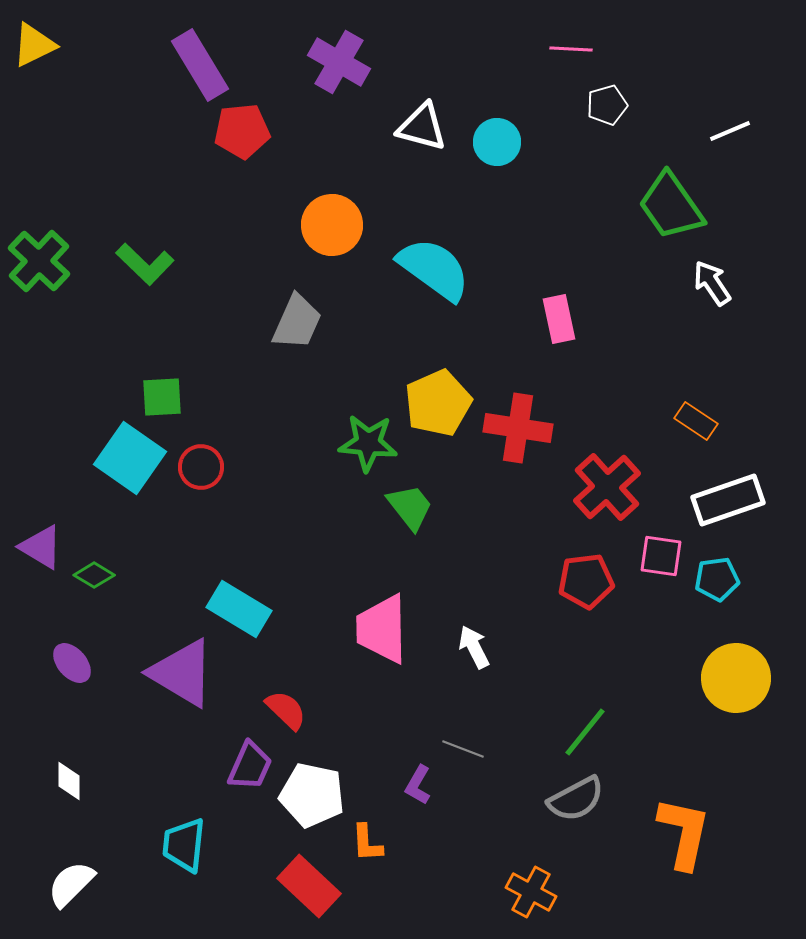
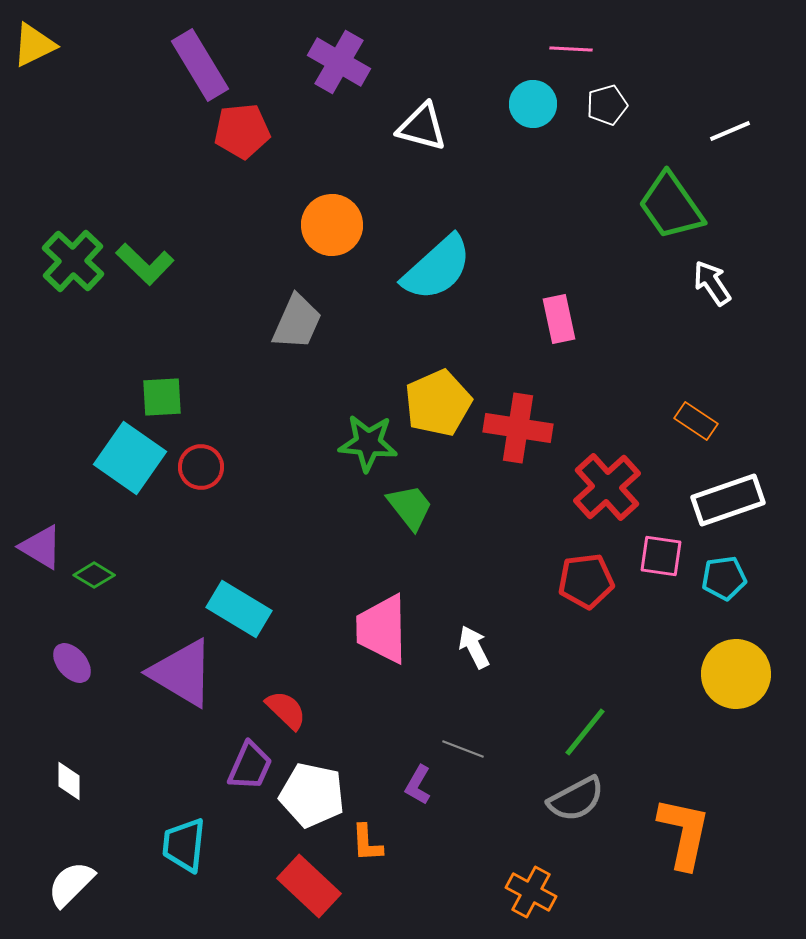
cyan circle at (497, 142): moved 36 px right, 38 px up
green cross at (39, 261): moved 34 px right
cyan semicircle at (434, 269): moved 3 px right, 1 px up; rotated 102 degrees clockwise
cyan pentagon at (717, 579): moved 7 px right, 1 px up
yellow circle at (736, 678): moved 4 px up
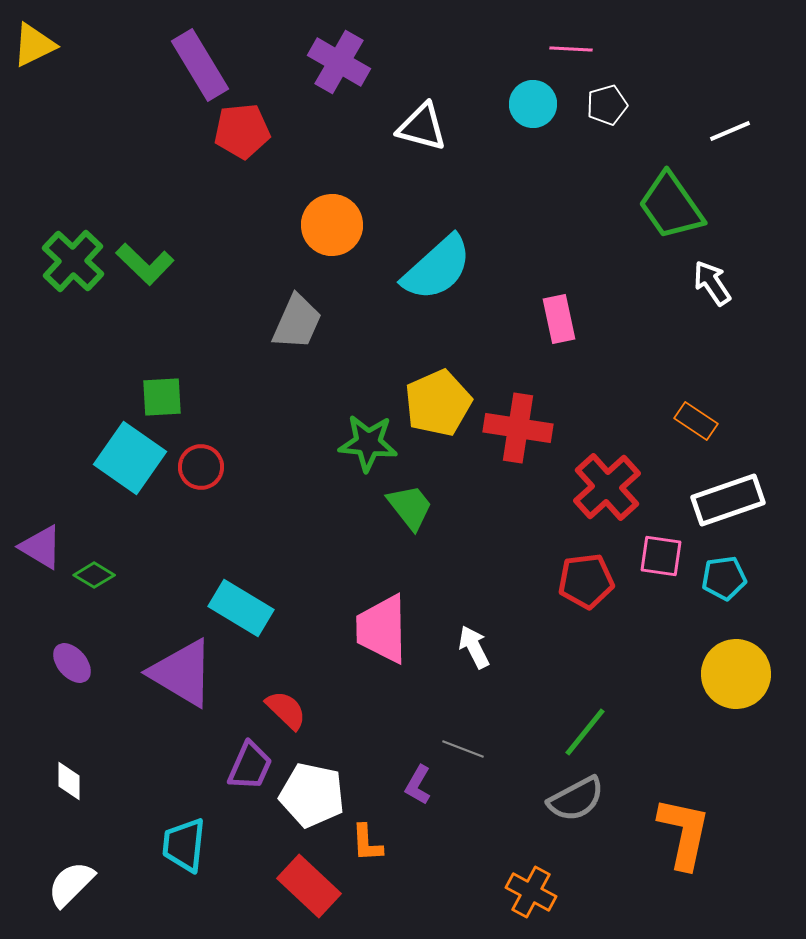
cyan rectangle at (239, 609): moved 2 px right, 1 px up
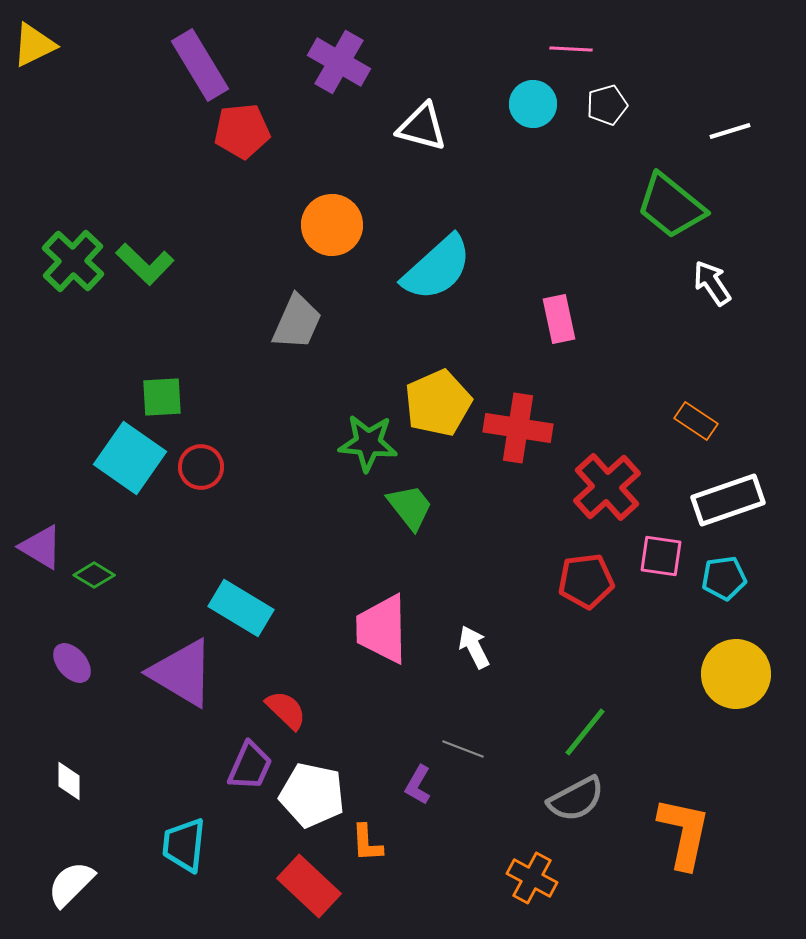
white line at (730, 131): rotated 6 degrees clockwise
green trapezoid at (671, 206): rotated 16 degrees counterclockwise
orange cross at (531, 892): moved 1 px right, 14 px up
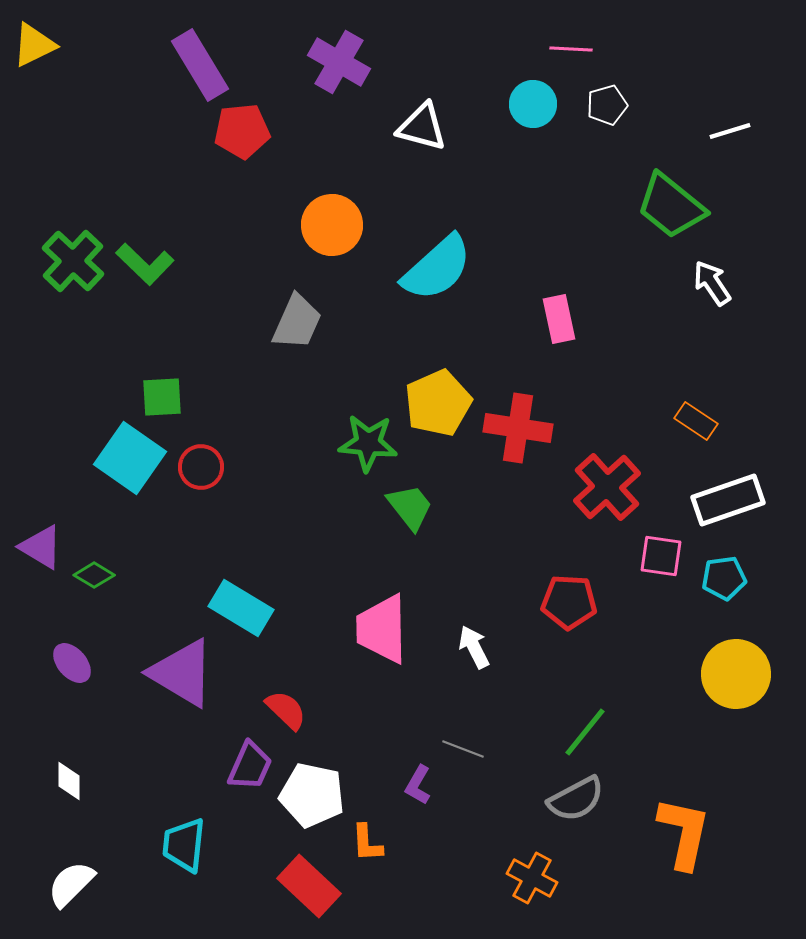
red pentagon at (586, 581): moved 17 px left, 21 px down; rotated 10 degrees clockwise
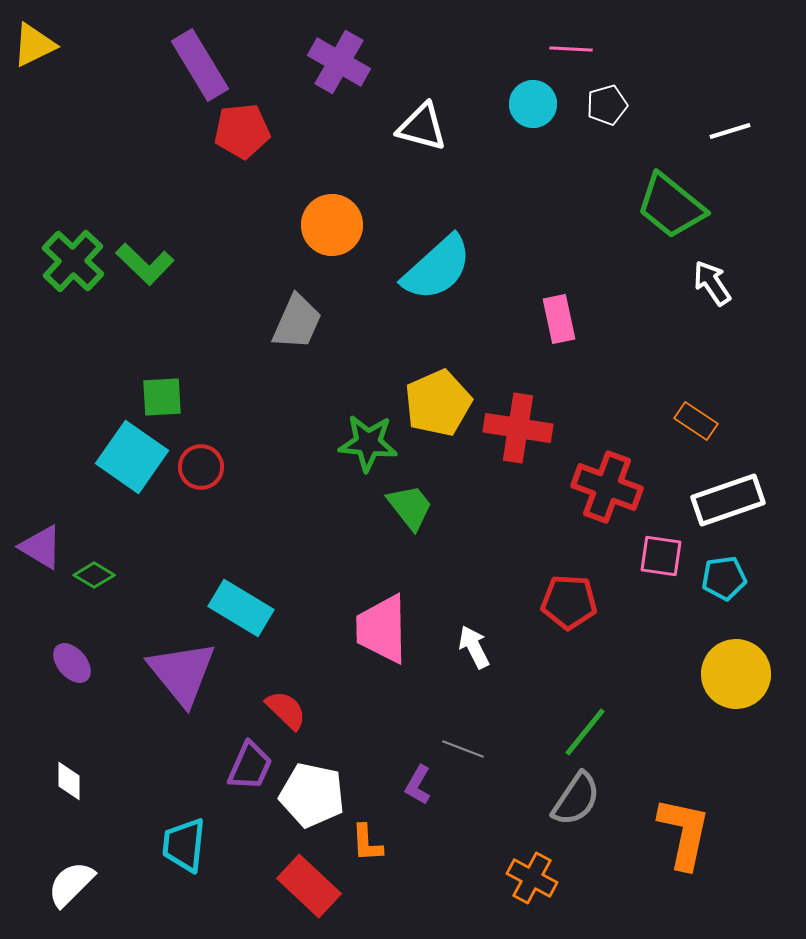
cyan square at (130, 458): moved 2 px right, 1 px up
red cross at (607, 487): rotated 28 degrees counterclockwise
purple triangle at (182, 673): rotated 20 degrees clockwise
gray semicircle at (576, 799): rotated 28 degrees counterclockwise
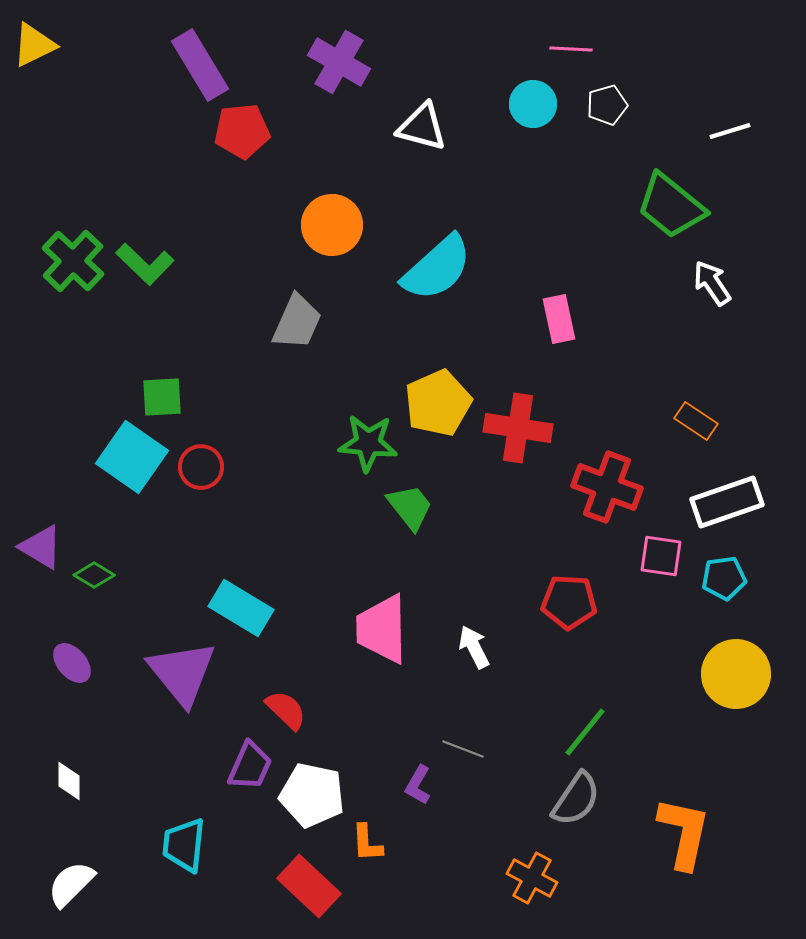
white rectangle at (728, 500): moved 1 px left, 2 px down
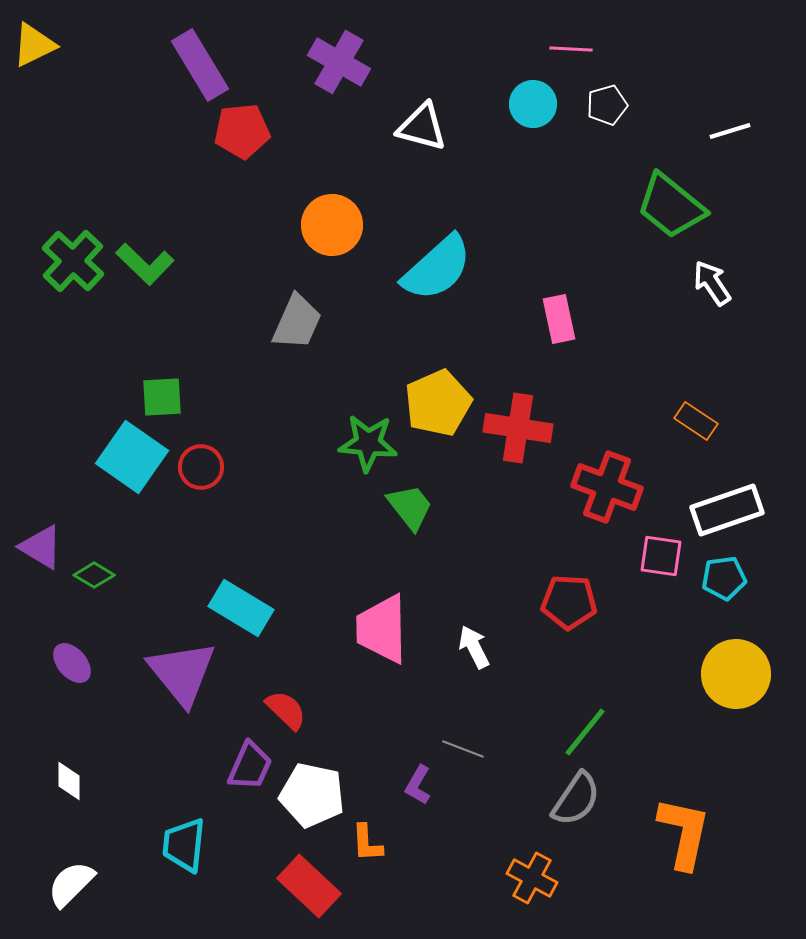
white rectangle at (727, 502): moved 8 px down
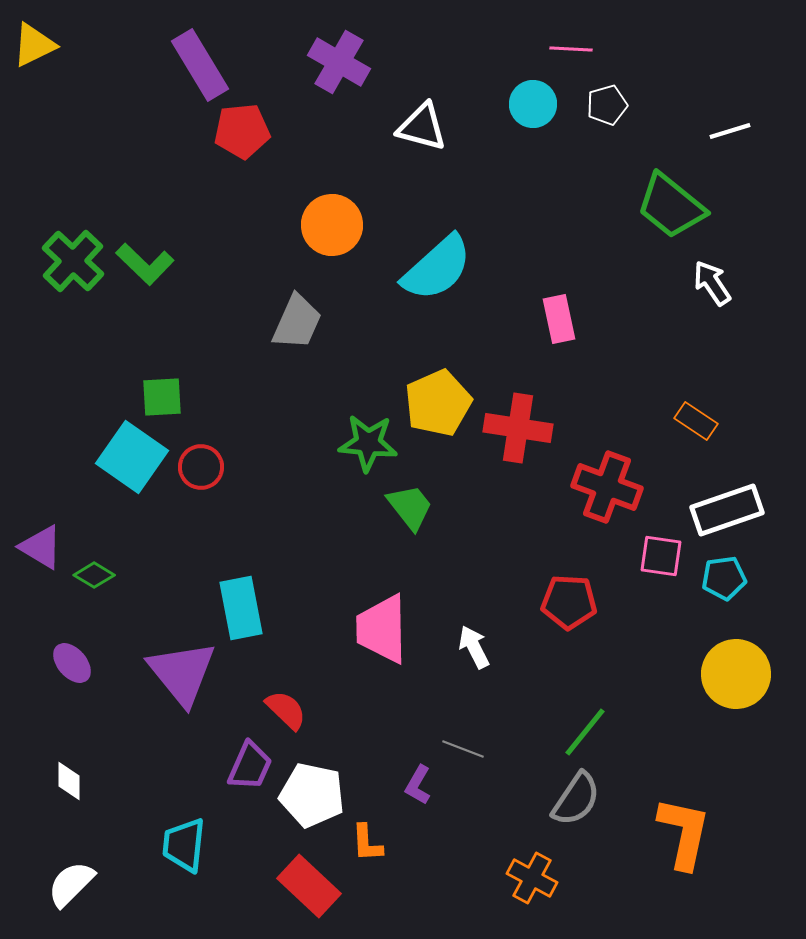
cyan rectangle at (241, 608): rotated 48 degrees clockwise
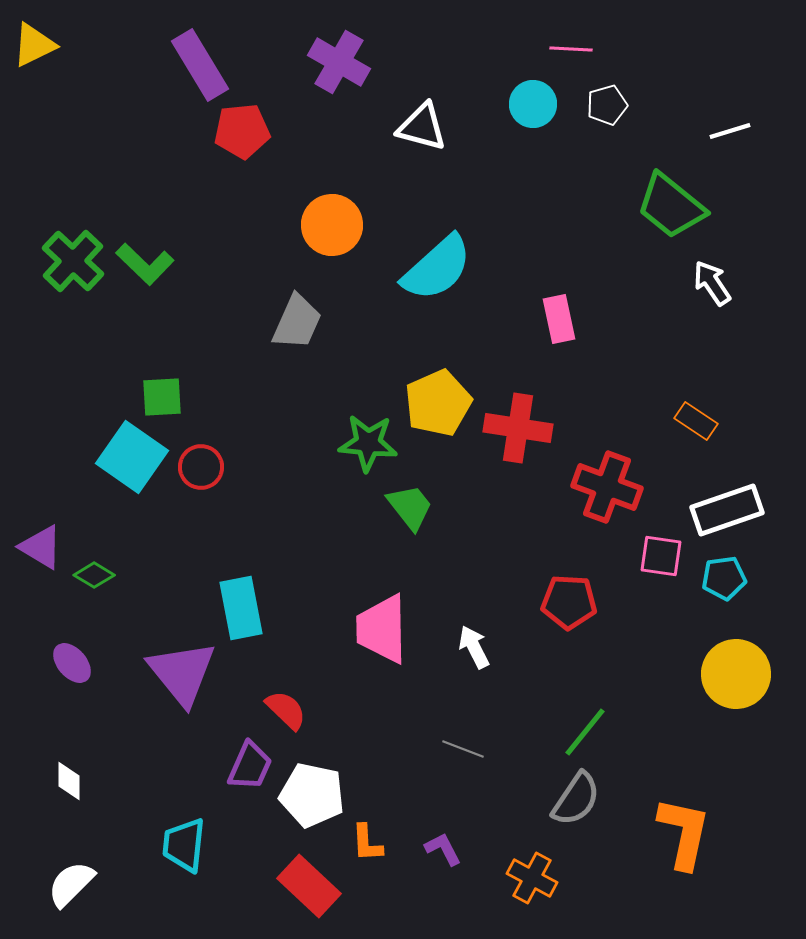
purple L-shape at (418, 785): moved 25 px right, 64 px down; rotated 123 degrees clockwise
